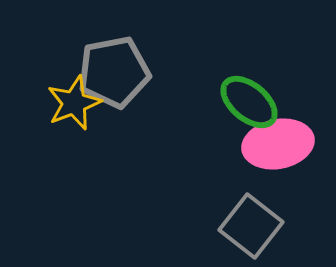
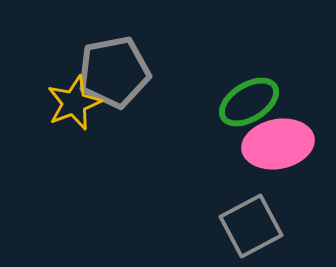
green ellipse: rotated 72 degrees counterclockwise
gray square: rotated 24 degrees clockwise
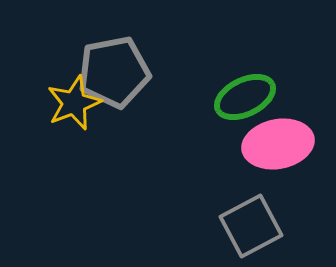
green ellipse: moved 4 px left, 5 px up; rotated 6 degrees clockwise
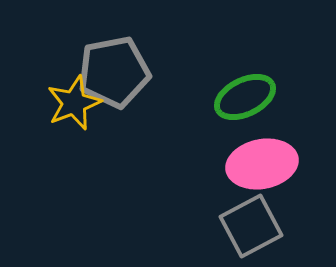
pink ellipse: moved 16 px left, 20 px down
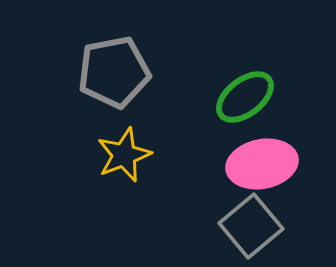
green ellipse: rotated 12 degrees counterclockwise
yellow star: moved 50 px right, 52 px down
gray square: rotated 12 degrees counterclockwise
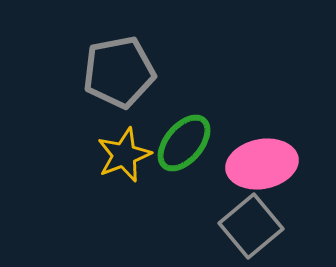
gray pentagon: moved 5 px right
green ellipse: moved 61 px left, 46 px down; rotated 12 degrees counterclockwise
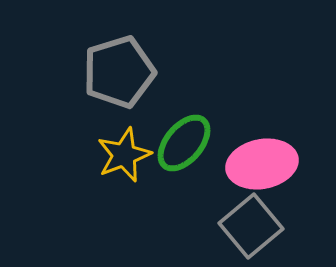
gray pentagon: rotated 6 degrees counterclockwise
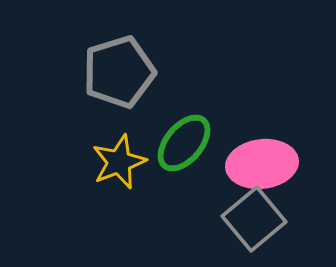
yellow star: moved 5 px left, 7 px down
pink ellipse: rotated 4 degrees clockwise
gray square: moved 3 px right, 7 px up
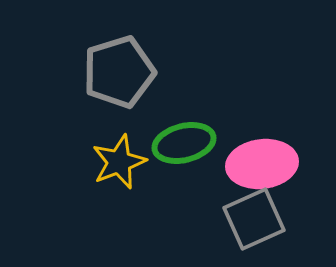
green ellipse: rotated 36 degrees clockwise
gray square: rotated 16 degrees clockwise
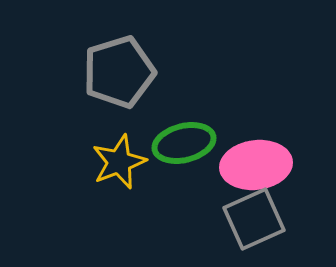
pink ellipse: moved 6 px left, 1 px down
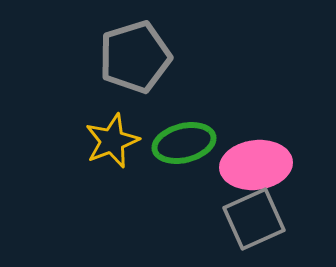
gray pentagon: moved 16 px right, 15 px up
yellow star: moved 7 px left, 21 px up
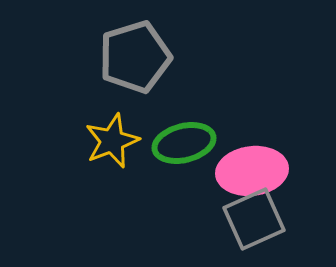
pink ellipse: moved 4 px left, 6 px down
